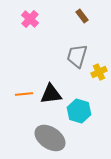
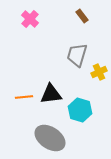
gray trapezoid: moved 1 px up
orange line: moved 3 px down
cyan hexagon: moved 1 px right, 1 px up
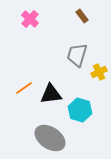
orange line: moved 9 px up; rotated 30 degrees counterclockwise
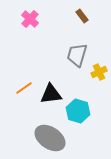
cyan hexagon: moved 2 px left, 1 px down
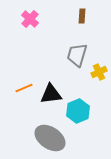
brown rectangle: rotated 40 degrees clockwise
orange line: rotated 12 degrees clockwise
cyan hexagon: rotated 20 degrees clockwise
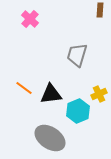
brown rectangle: moved 18 px right, 6 px up
yellow cross: moved 22 px down
orange line: rotated 60 degrees clockwise
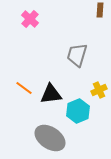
yellow cross: moved 4 px up
